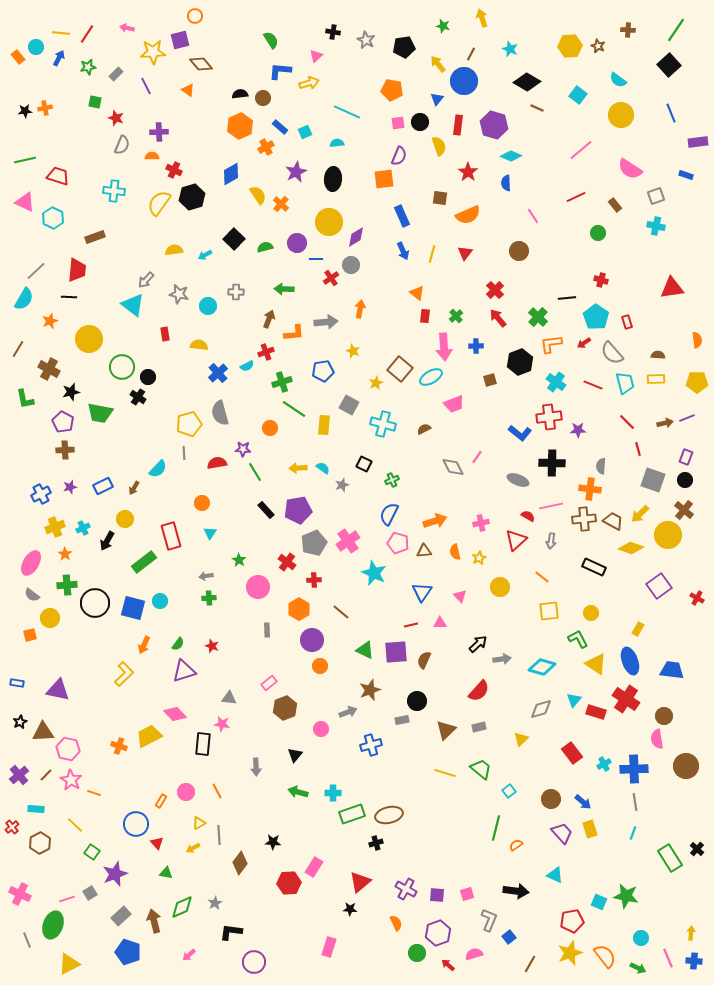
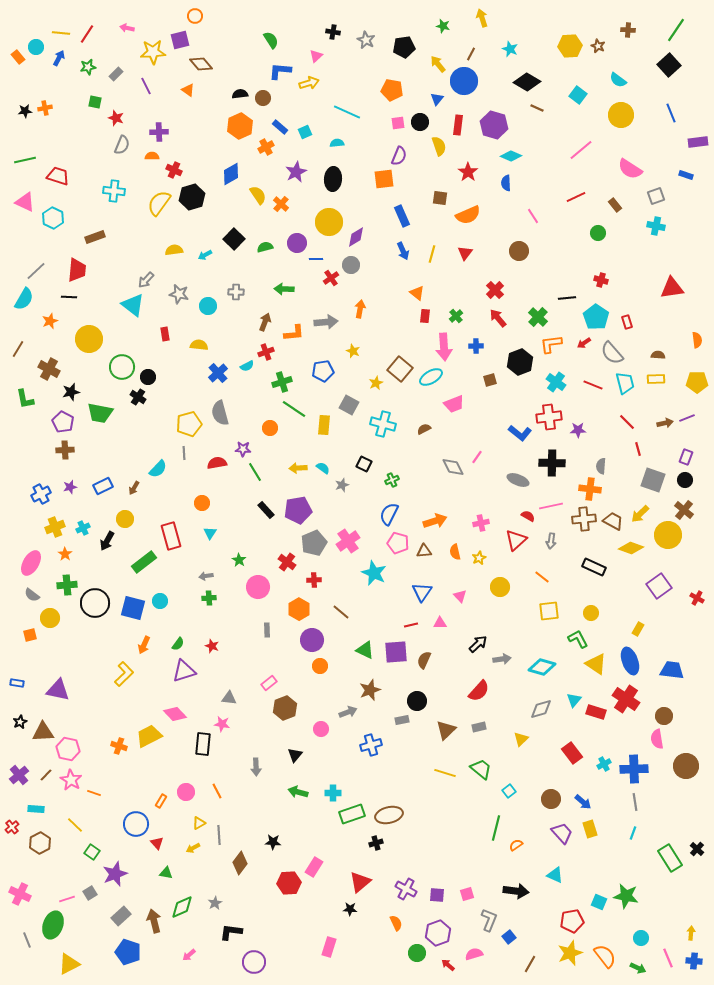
brown arrow at (269, 319): moved 4 px left, 3 px down
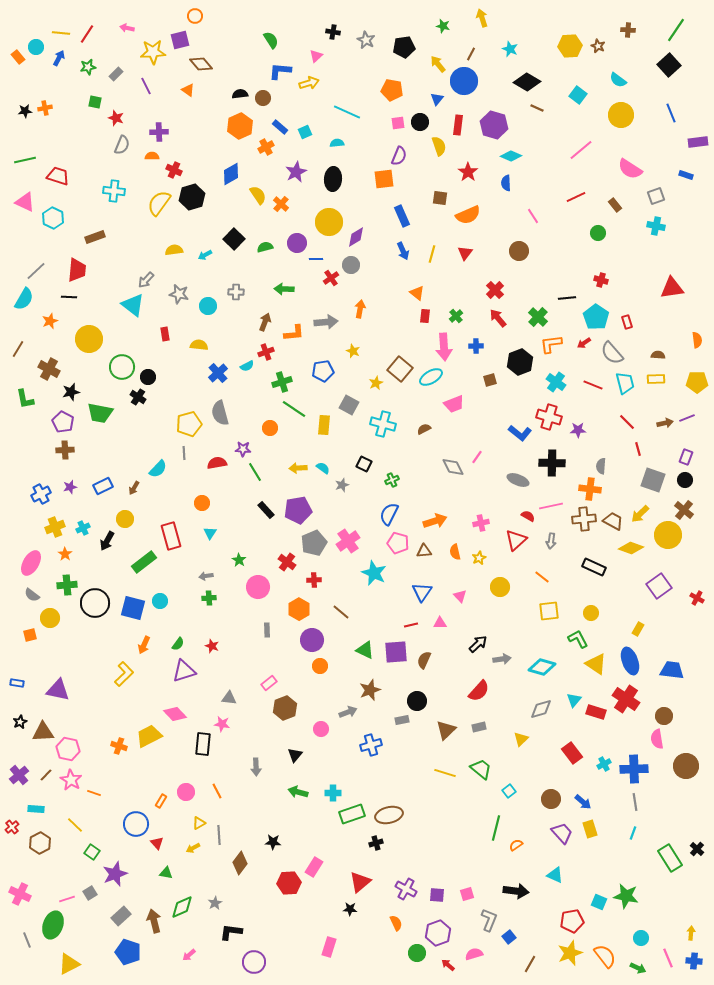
red cross at (549, 417): rotated 25 degrees clockwise
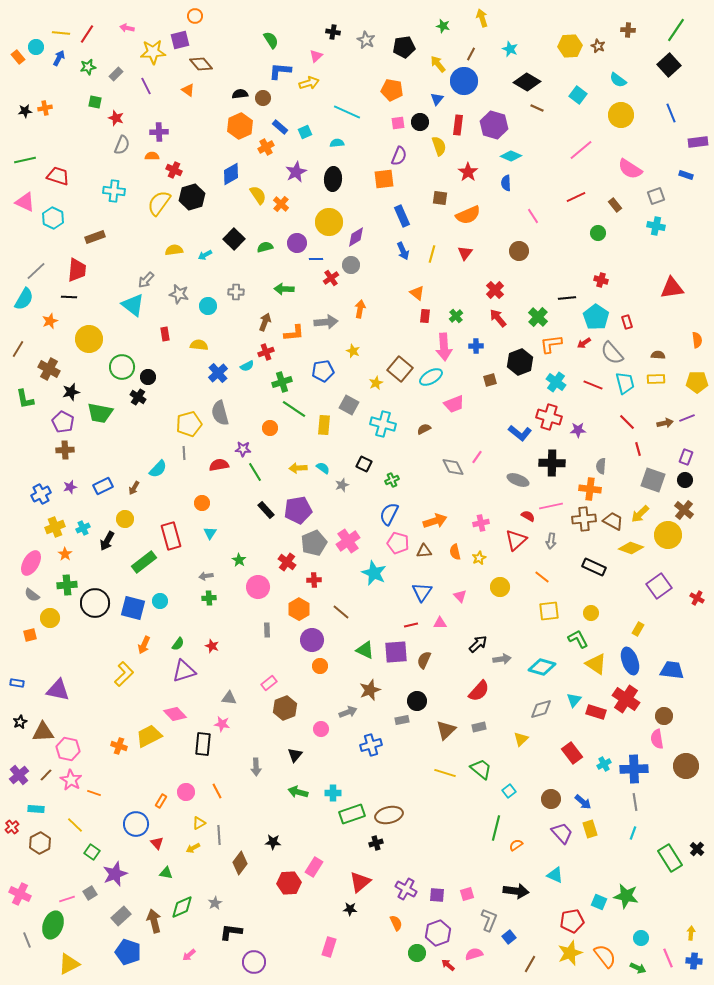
red semicircle at (217, 463): moved 2 px right, 2 px down
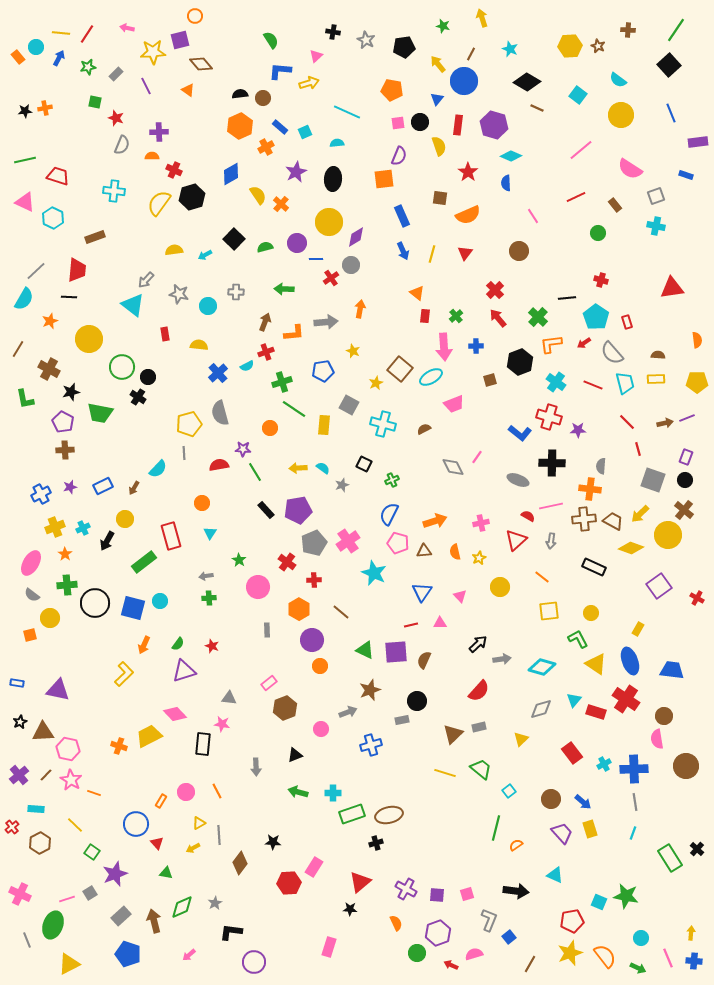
brown triangle at (446, 730): moved 7 px right, 4 px down
black triangle at (295, 755): rotated 28 degrees clockwise
blue pentagon at (128, 952): moved 2 px down
red arrow at (448, 965): moved 3 px right; rotated 16 degrees counterclockwise
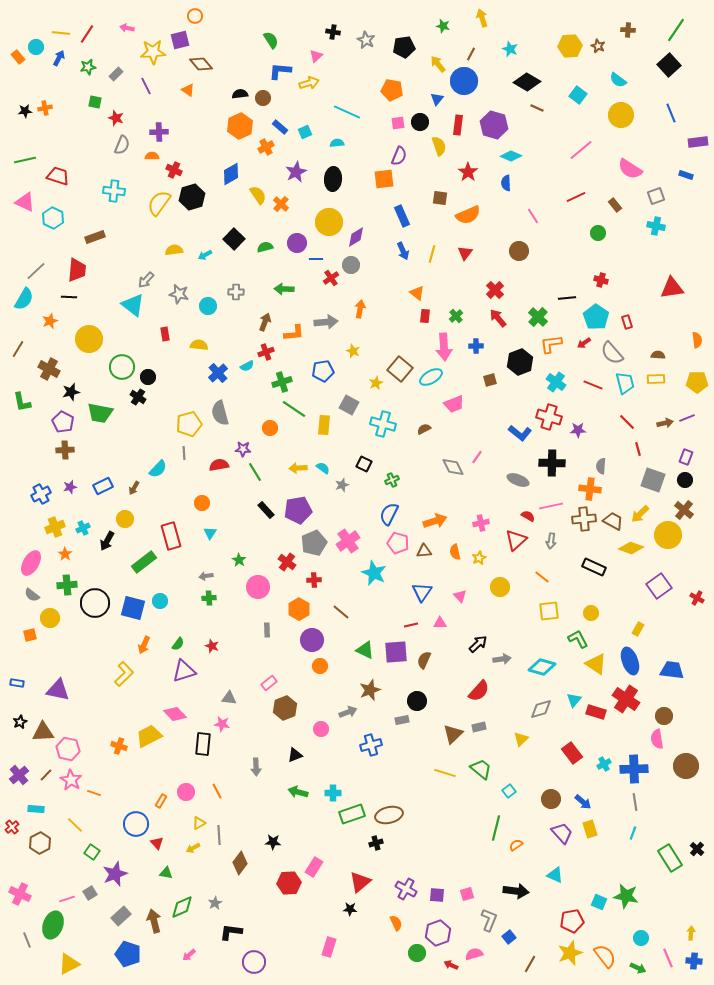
green L-shape at (25, 399): moved 3 px left, 3 px down
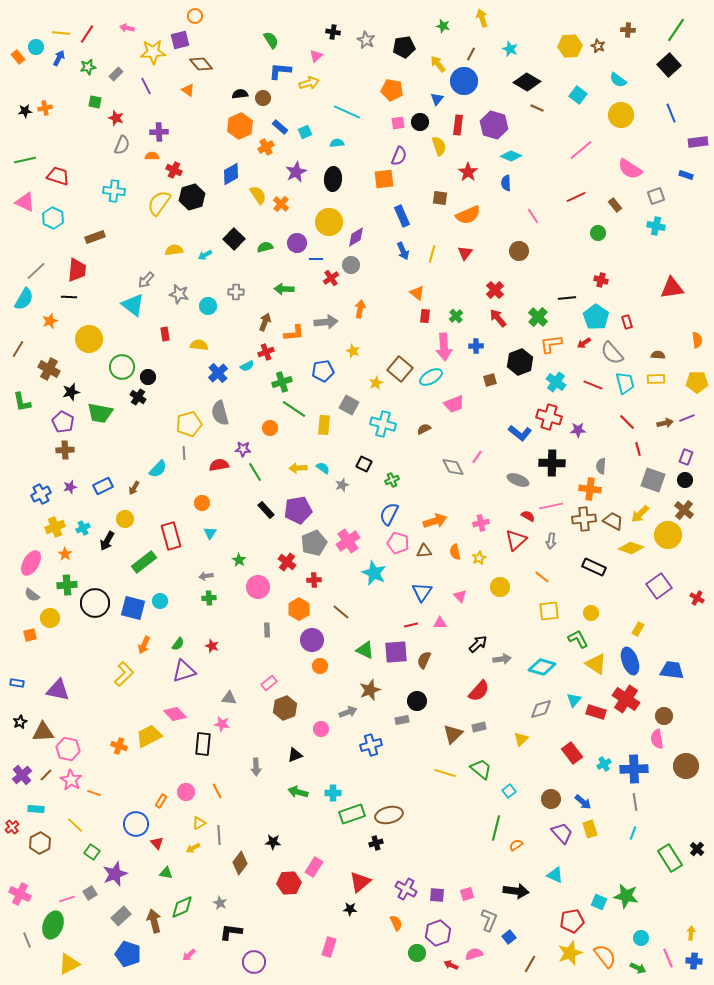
purple cross at (19, 775): moved 3 px right
gray star at (215, 903): moved 5 px right; rotated 16 degrees counterclockwise
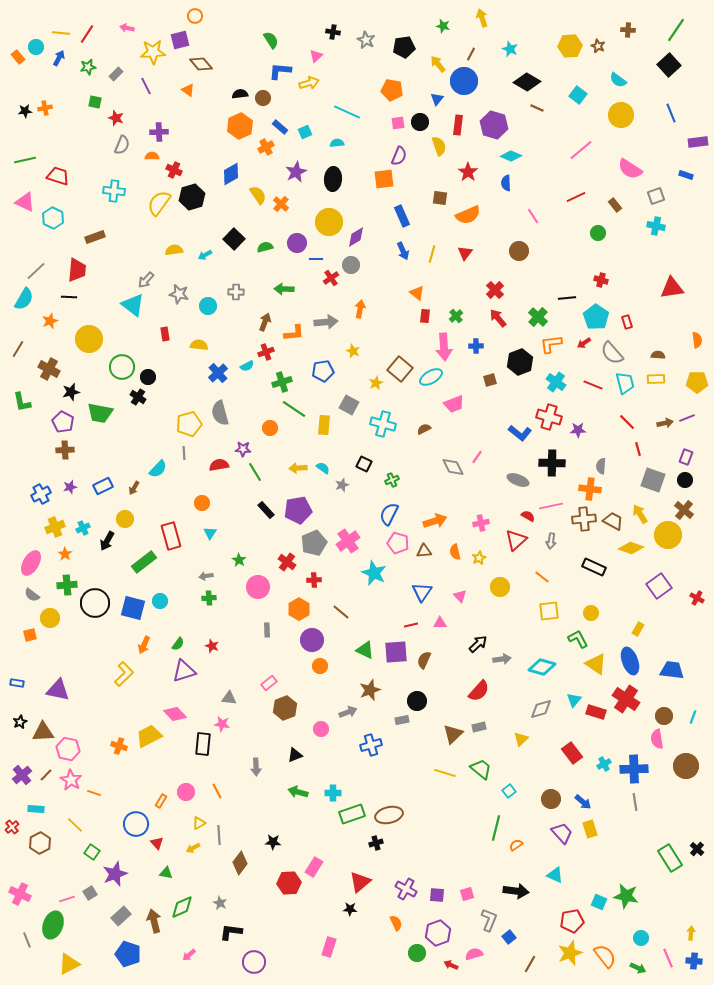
yellow arrow at (640, 514): rotated 102 degrees clockwise
cyan line at (633, 833): moved 60 px right, 116 px up
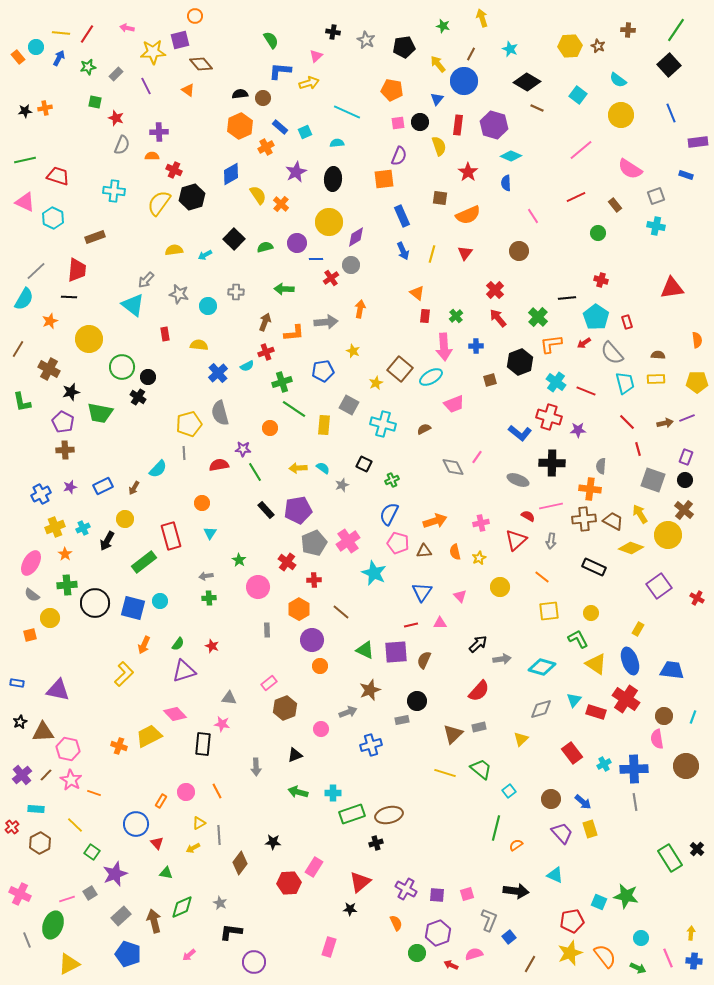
red line at (593, 385): moved 7 px left, 6 px down
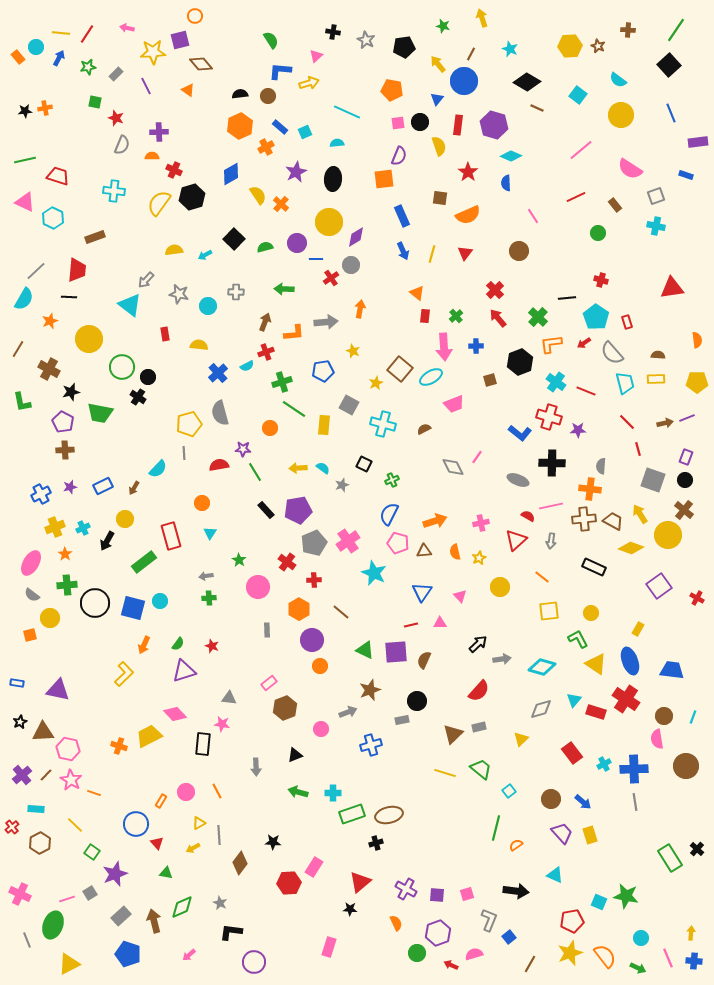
brown circle at (263, 98): moved 5 px right, 2 px up
cyan triangle at (133, 305): moved 3 px left
yellow rectangle at (590, 829): moved 6 px down
